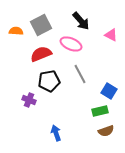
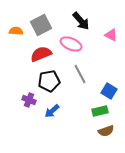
blue arrow: moved 4 px left, 22 px up; rotated 112 degrees counterclockwise
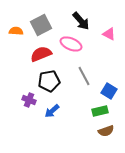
pink triangle: moved 2 px left, 1 px up
gray line: moved 4 px right, 2 px down
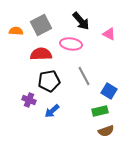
pink ellipse: rotated 15 degrees counterclockwise
red semicircle: rotated 20 degrees clockwise
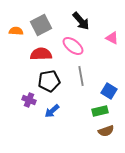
pink triangle: moved 3 px right, 4 px down
pink ellipse: moved 2 px right, 2 px down; rotated 30 degrees clockwise
gray line: moved 3 px left; rotated 18 degrees clockwise
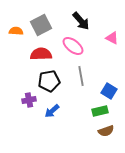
purple cross: rotated 32 degrees counterclockwise
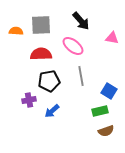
gray square: rotated 25 degrees clockwise
pink triangle: rotated 16 degrees counterclockwise
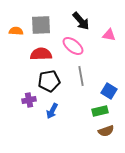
pink triangle: moved 3 px left, 3 px up
blue arrow: rotated 21 degrees counterclockwise
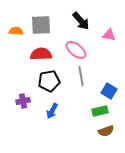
pink ellipse: moved 3 px right, 4 px down
purple cross: moved 6 px left, 1 px down
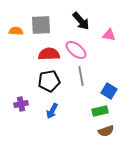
red semicircle: moved 8 px right
purple cross: moved 2 px left, 3 px down
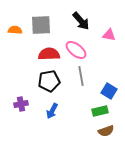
orange semicircle: moved 1 px left, 1 px up
